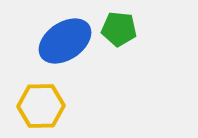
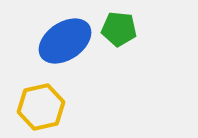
yellow hexagon: moved 1 px down; rotated 12 degrees counterclockwise
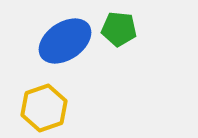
yellow hexagon: moved 3 px right, 1 px down; rotated 6 degrees counterclockwise
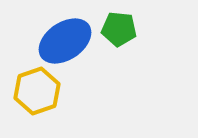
yellow hexagon: moved 7 px left, 17 px up
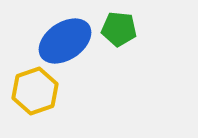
yellow hexagon: moved 2 px left
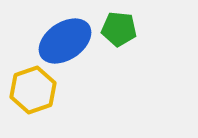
yellow hexagon: moved 2 px left, 1 px up
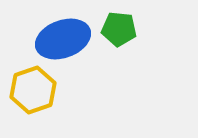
blue ellipse: moved 2 px left, 2 px up; rotated 14 degrees clockwise
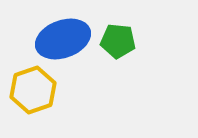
green pentagon: moved 1 px left, 12 px down
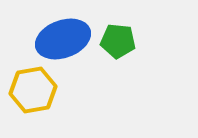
yellow hexagon: rotated 9 degrees clockwise
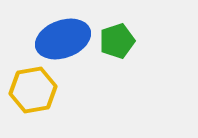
green pentagon: moved 1 px left; rotated 24 degrees counterclockwise
